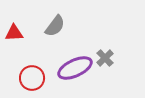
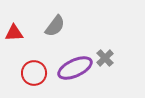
red circle: moved 2 px right, 5 px up
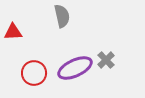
gray semicircle: moved 7 px right, 10 px up; rotated 50 degrees counterclockwise
red triangle: moved 1 px left, 1 px up
gray cross: moved 1 px right, 2 px down
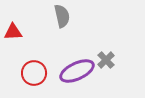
purple ellipse: moved 2 px right, 3 px down
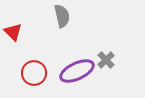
red triangle: rotated 48 degrees clockwise
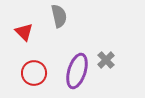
gray semicircle: moved 3 px left
red triangle: moved 11 px right
purple ellipse: rotated 48 degrees counterclockwise
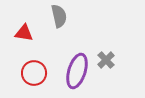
red triangle: moved 1 px down; rotated 36 degrees counterclockwise
